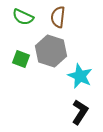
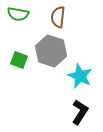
green semicircle: moved 5 px left, 3 px up; rotated 15 degrees counterclockwise
green square: moved 2 px left, 1 px down
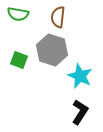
gray hexagon: moved 1 px right, 1 px up
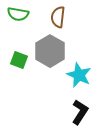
gray hexagon: moved 2 px left, 1 px down; rotated 12 degrees clockwise
cyan star: moved 1 px left, 1 px up
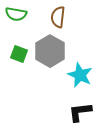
green semicircle: moved 2 px left
green square: moved 6 px up
cyan star: moved 1 px right
black L-shape: rotated 130 degrees counterclockwise
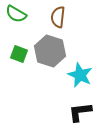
green semicircle: rotated 20 degrees clockwise
gray hexagon: rotated 12 degrees counterclockwise
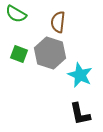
brown semicircle: moved 5 px down
gray hexagon: moved 2 px down
black L-shape: moved 2 px down; rotated 95 degrees counterclockwise
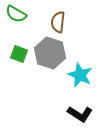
black L-shape: rotated 45 degrees counterclockwise
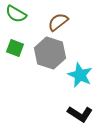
brown semicircle: rotated 45 degrees clockwise
green square: moved 4 px left, 6 px up
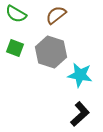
brown semicircle: moved 2 px left, 7 px up
gray hexagon: moved 1 px right, 1 px up
cyan star: rotated 15 degrees counterclockwise
black L-shape: rotated 75 degrees counterclockwise
